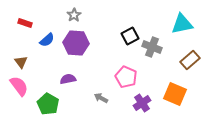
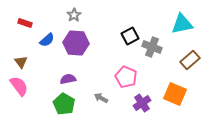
green pentagon: moved 16 px right
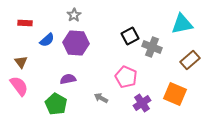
red rectangle: rotated 16 degrees counterclockwise
green pentagon: moved 8 px left
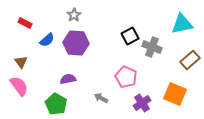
red rectangle: rotated 24 degrees clockwise
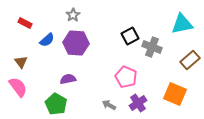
gray star: moved 1 px left
pink semicircle: moved 1 px left, 1 px down
gray arrow: moved 8 px right, 7 px down
purple cross: moved 4 px left
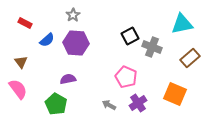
brown rectangle: moved 2 px up
pink semicircle: moved 2 px down
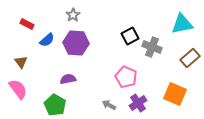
red rectangle: moved 2 px right, 1 px down
green pentagon: moved 1 px left, 1 px down
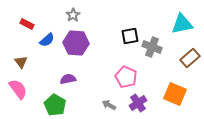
black square: rotated 18 degrees clockwise
